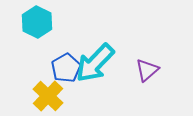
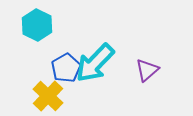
cyan hexagon: moved 3 px down
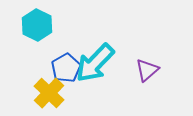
yellow cross: moved 1 px right, 3 px up
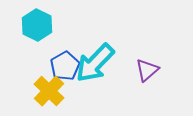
blue pentagon: moved 1 px left, 2 px up
yellow cross: moved 2 px up
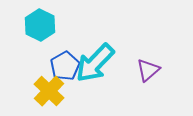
cyan hexagon: moved 3 px right
purple triangle: moved 1 px right
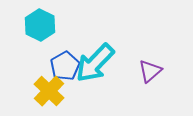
purple triangle: moved 2 px right, 1 px down
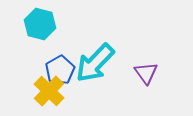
cyan hexagon: moved 1 px up; rotated 12 degrees counterclockwise
blue pentagon: moved 5 px left, 4 px down
purple triangle: moved 4 px left, 2 px down; rotated 25 degrees counterclockwise
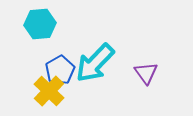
cyan hexagon: rotated 20 degrees counterclockwise
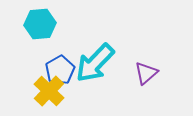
purple triangle: rotated 25 degrees clockwise
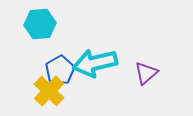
cyan arrow: rotated 33 degrees clockwise
